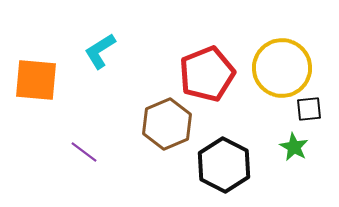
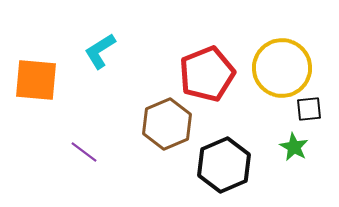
black hexagon: rotated 10 degrees clockwise
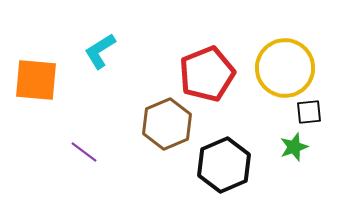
yellow circle: moved 3 px right
black square: moved 3 px down
green star: rotated 24 degrees clockwise
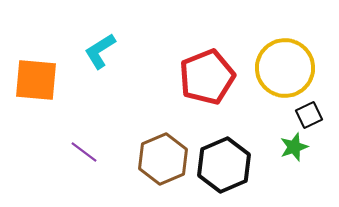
red pentagon: moved 3 px down
black square: moved 3 px down; rotated 20 degrees counterclockwise
brown hexagon: moved 4 px left, 35 px down
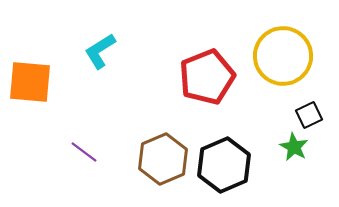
yellow circle: moved 2 px left, 12 px up
orange square: moved 6 px left, 2 px down
green star: rotated 24 degrees counterclockwise
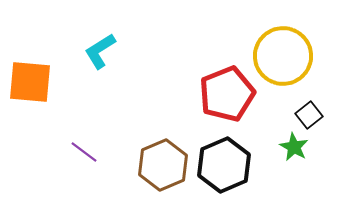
red pentagon: moved 20 px right, 17 px down
black square: rotated 12 degrees counterclockwise
brown hexagon: moved 6 px down
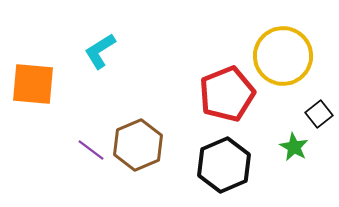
orange square: moved 3 px right, 2 px down
black square: moved 10 px right, 1 px up
purple line: moved 7 px right, 2 px up
brown hexagon: moved 25 px left, 20 px up
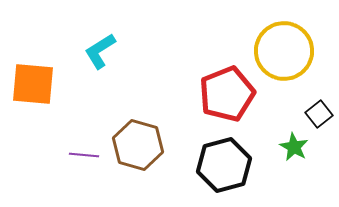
yellow circle: moved 1 px right, 5 px up
brown hexagon: rotated 21 degrees counterclockwise
purple line: moved 7 px left, 5 px down; rotated 32 degrees counterclockwise
black hexagon: rotated 8 degrees clockwise
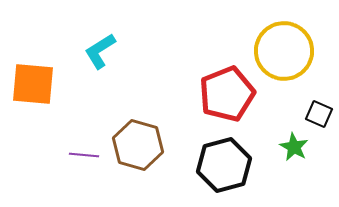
black square: rotated 28 degrees counterclockwise
